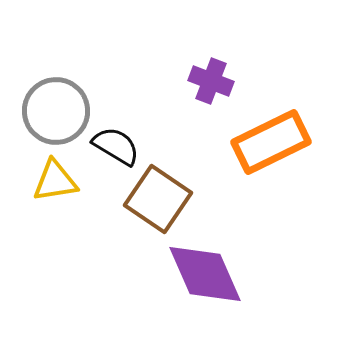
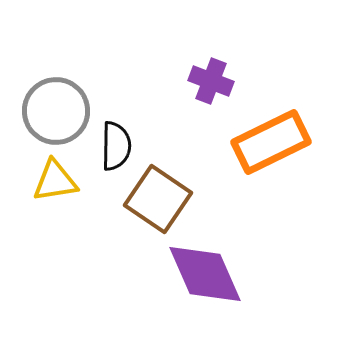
black semicircle: rotated 60 degrees clockwise
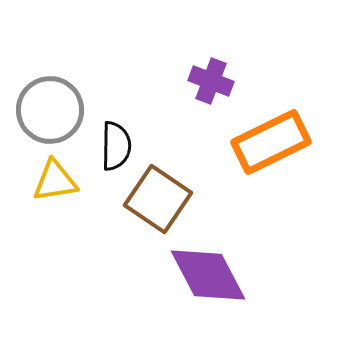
gray circle: moved 6 px left, 1 px up
purple diamond: moved 3 px right, 1 px down; rotated 4 degrees counterclockwise
